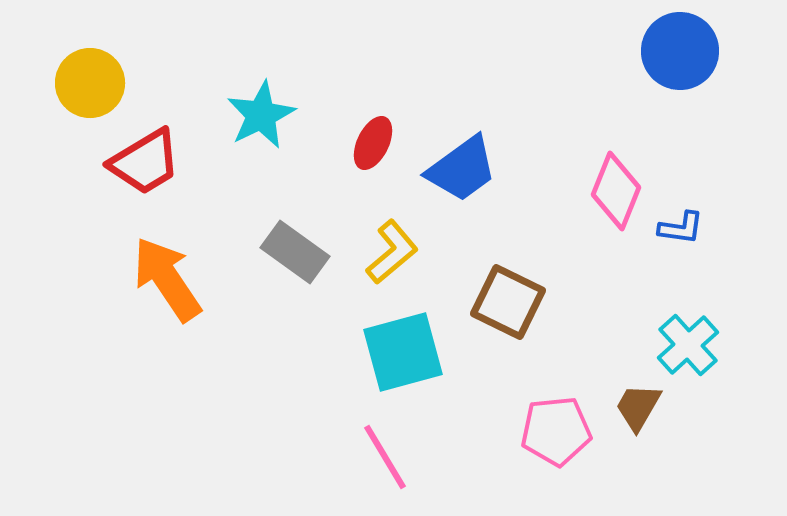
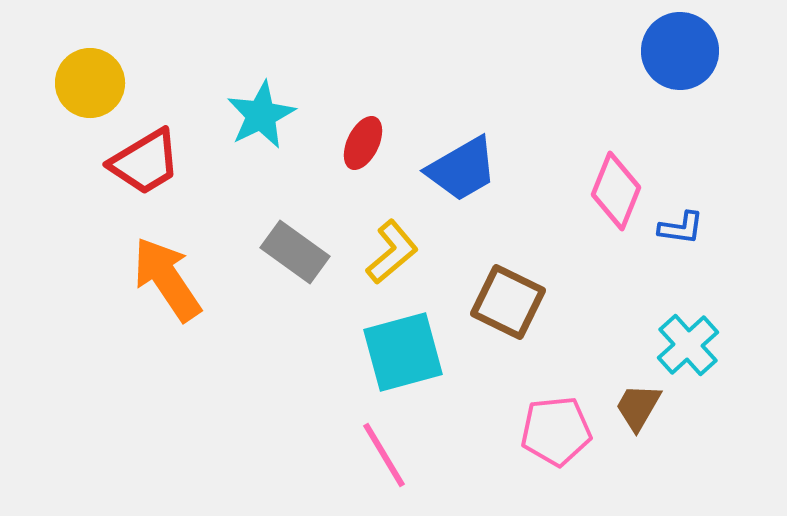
red ellipse: moved 10 px left
blue trapezoid: rotated 6 degrees clockwise
pink line: moved 1 px left, 2 px up
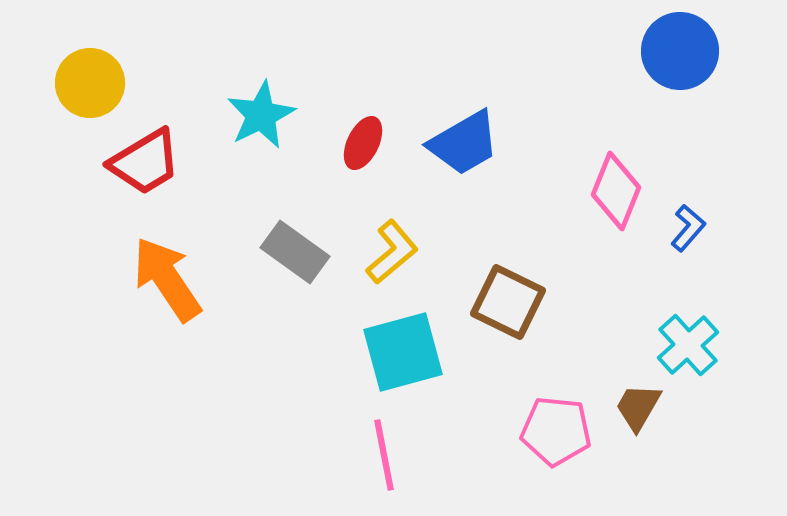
blue trapezoid: moved 2 px right, 26 px up
blue L-shape: moved 7 px right; rotated 57 degrees counterclockwise
pink pentagon: rotated 12 degrees clockwise
pink line: rotated 20 degrees clockwise
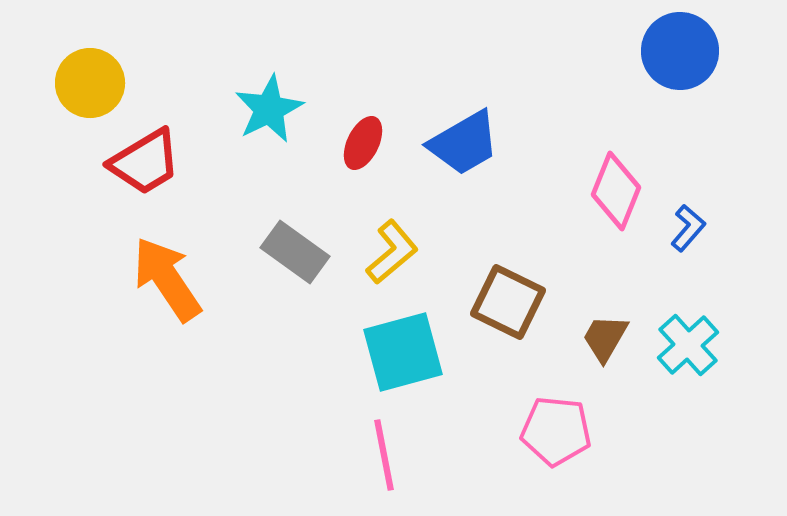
cyan star: moved 8 px right, 6 px up
brown trapezoid: moved 33 px left, 69 px up
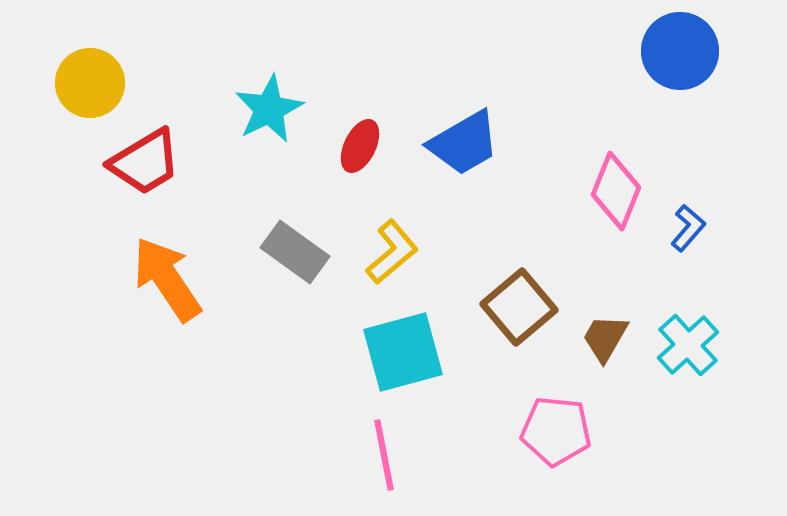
red ellipse: moved 3 px left, 3 px down
brown square: moved 11 px right, 5 px down; rotated 24 degrees clockwise
